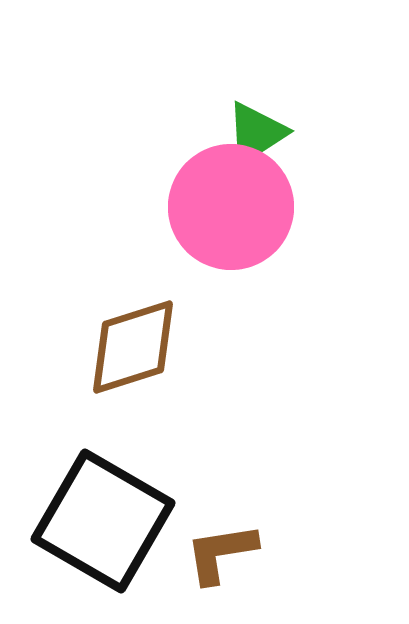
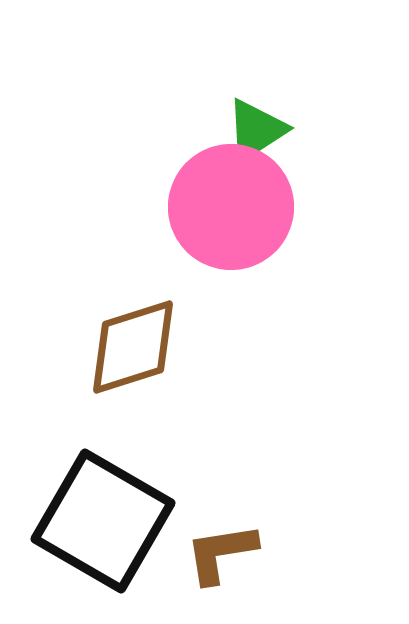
green triangle: moved 3 px up
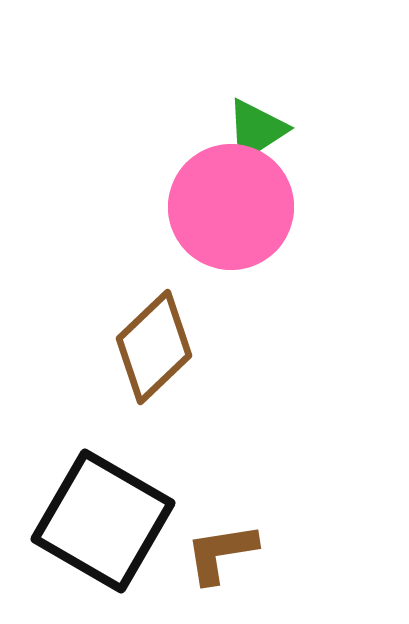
brown diamond: moved 21 px right; rotated 26 degrees counterclockwise
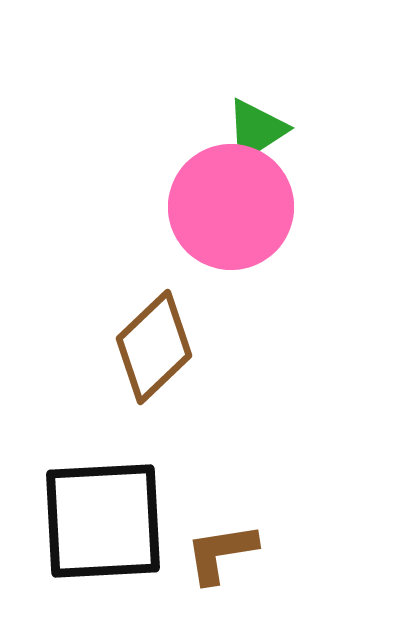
black square: rotated 33 degrees counterclockwise
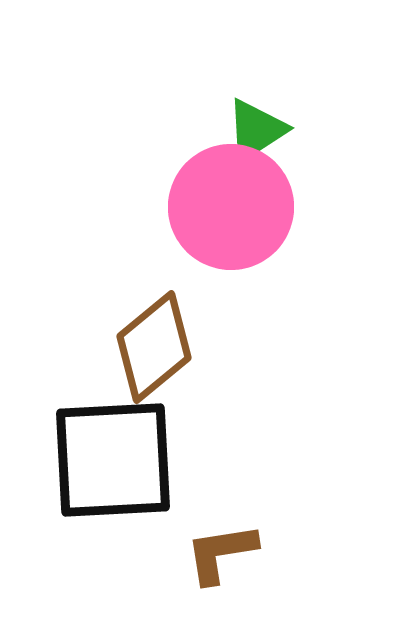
brown diamond: rotated 4 degrees clockwise
black square: moved 10 px right, 61 px up
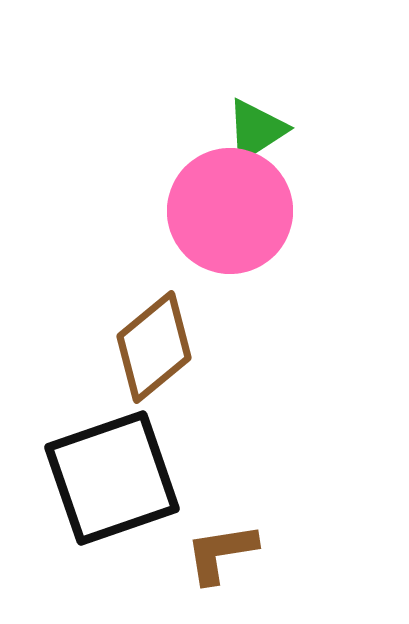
pink circle: moved 1 px left, 4 px down
black square: moved 1 px left, 18 px down; rotated 16 degrees counterclockwise
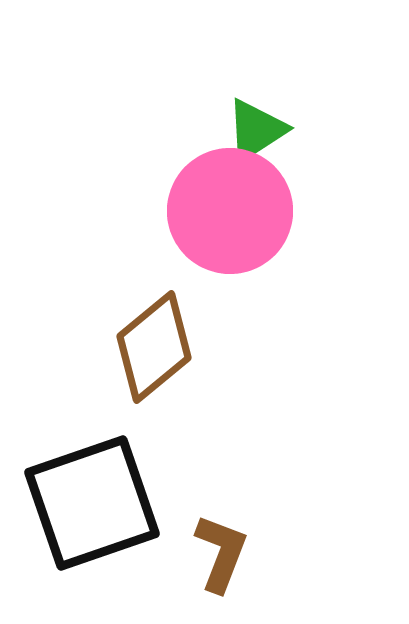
black square: moved 20 px left, 25 px down
brown L-shape: rotated 120 degrees clockwise
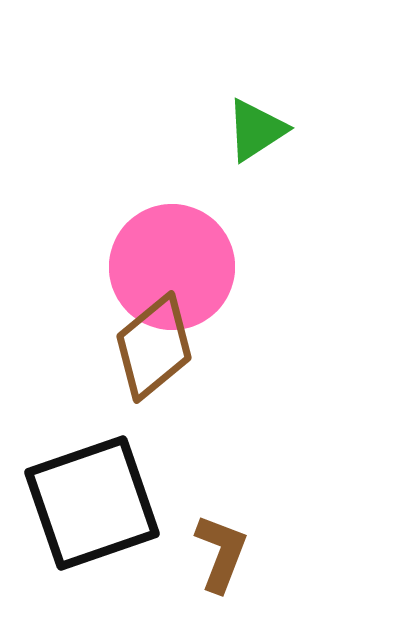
pink circle: moved 58 px left, 56 px down
